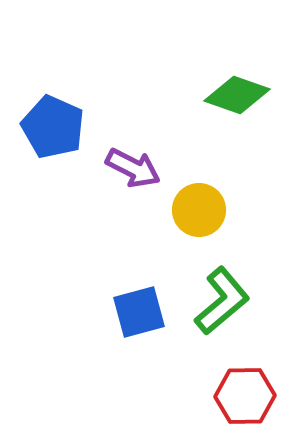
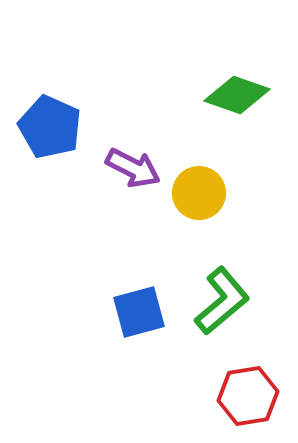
blue pentagon: moved 3 px left
yellow circle: moved 17 px up
red hexagon: moved 3 px right; rotated 8 degrees counterclockwise
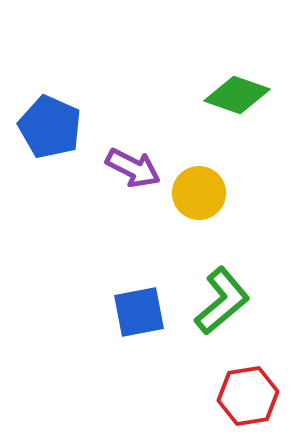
blue square: rotated 4 degrees clockwise
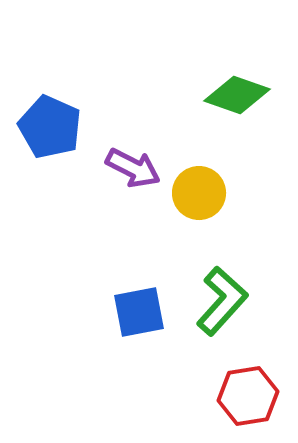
green L-shape: rotated 8 degrees counterclockwise
